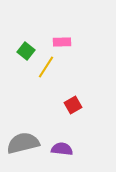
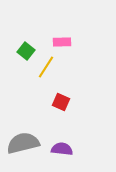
red square: moved 12 px left, 3 px up; rotated 36 degrees counterclockwise
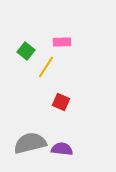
gray semicircle: moved 7 px right
